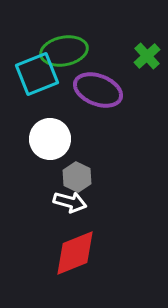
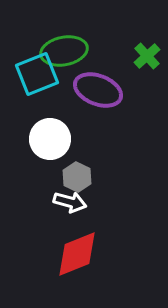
red diamond: moved 2 px right, 1 px down
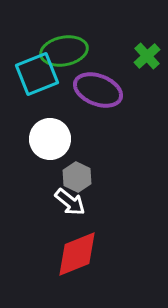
white arrow: rotated 24 degrees clockwise
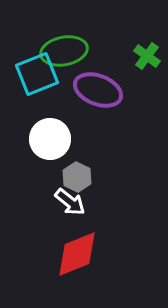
green cross: rotated 12 degrees counterclockwise
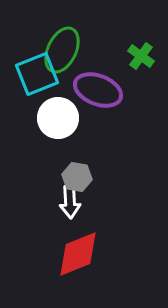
green ellipse: moved 2 px left, 1 px up; rotated 54 degrees counterclockwise
green cross: moved 6 px left
white circle: moved 8 px right, 21 px up
gray hexagon: rotated 16 degrees counterclockwise
white arrow: rotated 48 degrees clockwise
red diamond: moved 1 px right
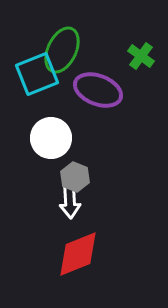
white circle: moved 7 px left, 20 px down
gray hexagon: moved 2 px left; rotated 12 degrees clockwise
